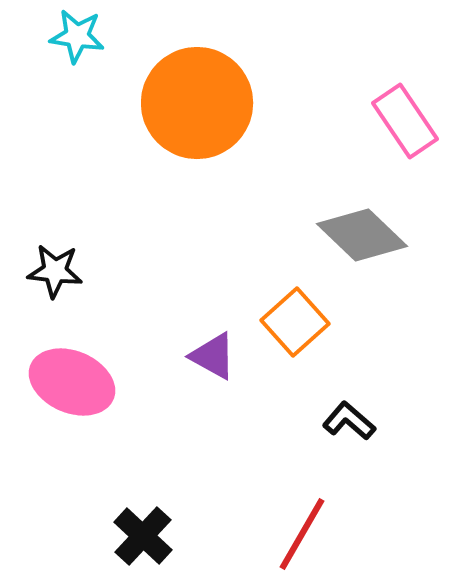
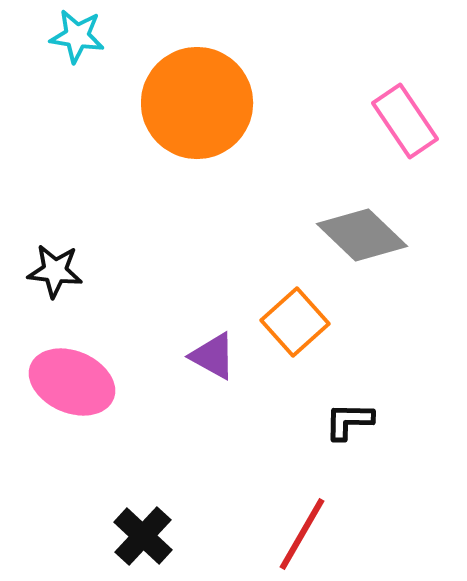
black L-shape: rotated 40 degrees counterclockwise
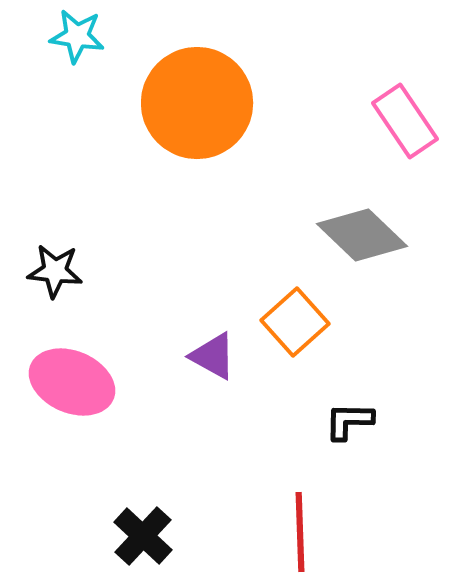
red line: moved 2 px left, 2 px up; rotated 32 degrees counterclockwise
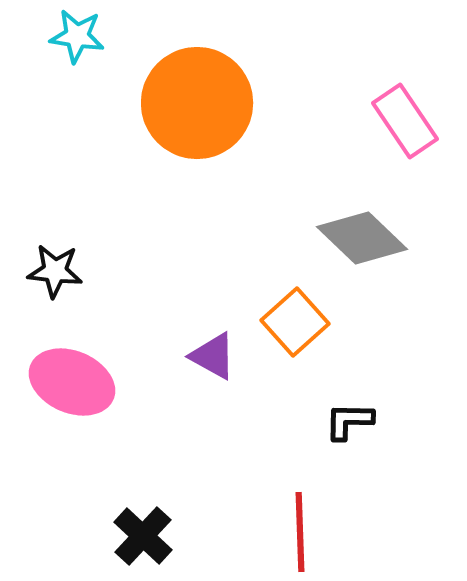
gray diamond: moved 3 px down
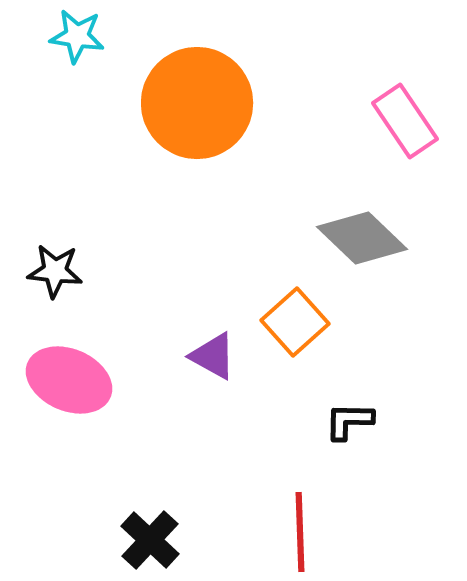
pink ellipse: moved 3 px left, 2 px up
black cross: moved 7 px right, 4 px down
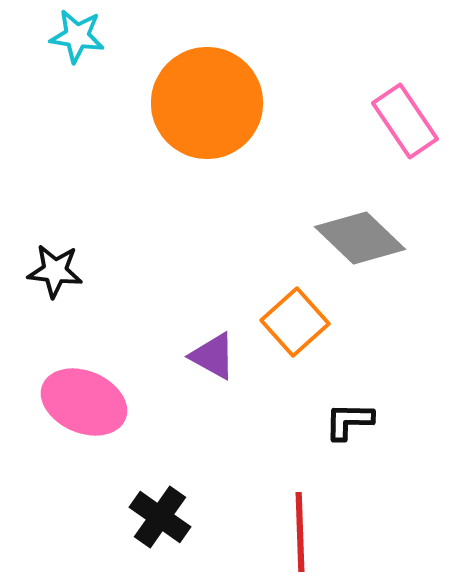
orange circle: moved 10 px right
gray diamond: moved 2 px left
pink ellipse: moved 15 px right, 22 px down
black cross: moved 10 px right, 23 px up; rotated 8 degrees counterclockwise
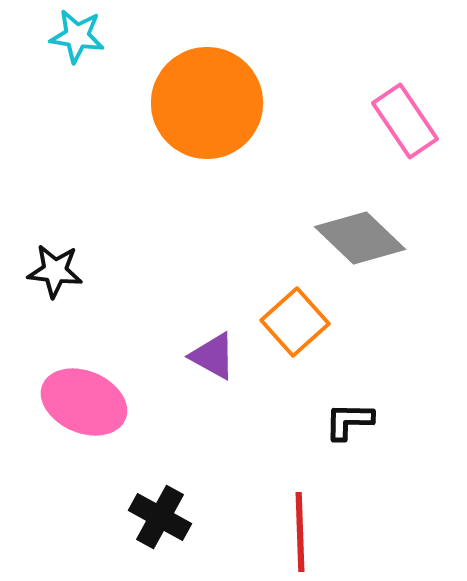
black cross: rotated 6 degrees counterclockwise
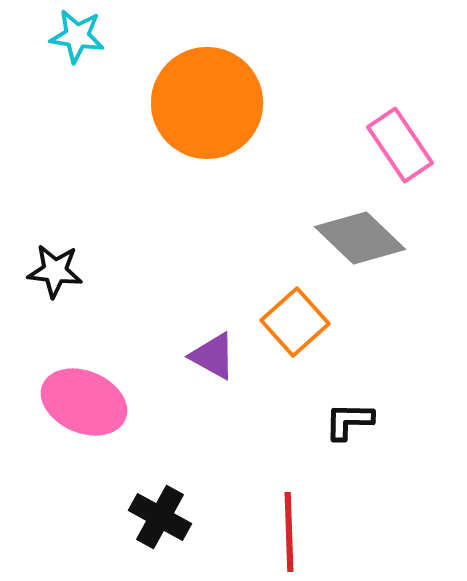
pink rectangle: moved 5 px left, 24 px down
red line: moved 11 px left
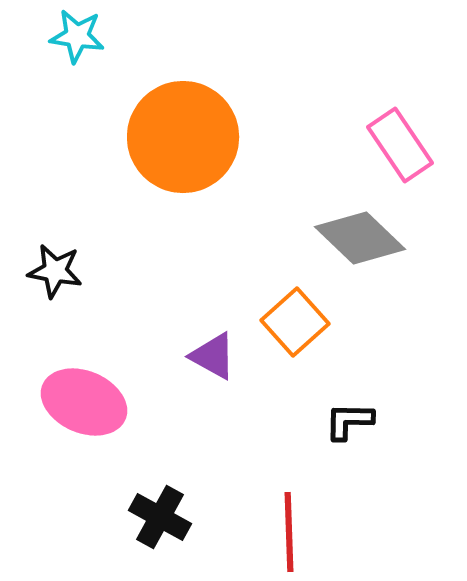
orange circle: moved 24 px left, 34 px down
black star: rotated 4 degrees clockwise
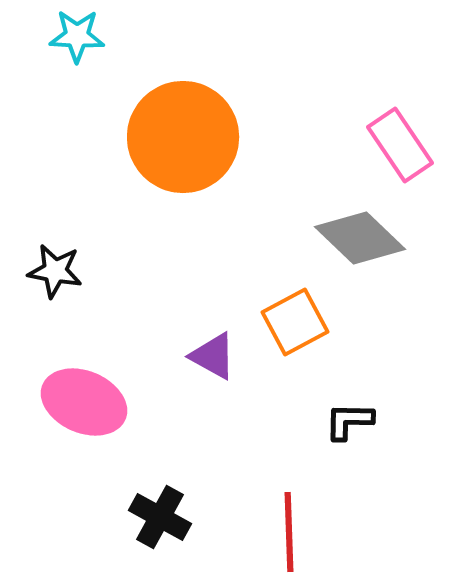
cyan star: rotated 6 degrees counterclockwise
orange square: rotated 14 degrees clockwise
